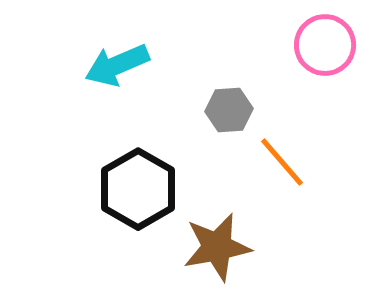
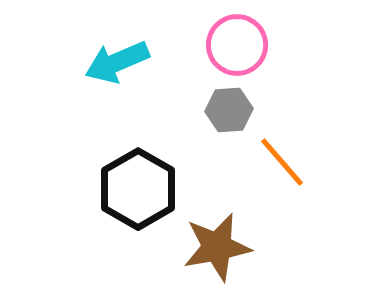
pink circle: moved 88 px left
cyan arrow: moved 3 px up
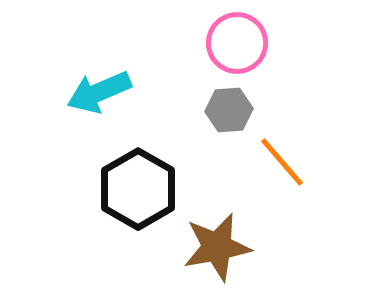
pink circle: moved 2 px up
cyan arrow: moved 18 px left, 30 px down
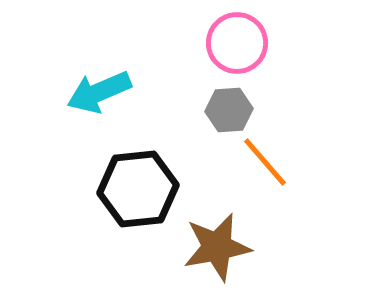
orange line: moved 17 px left
black hexagon: rotated 24 degrees clockwise
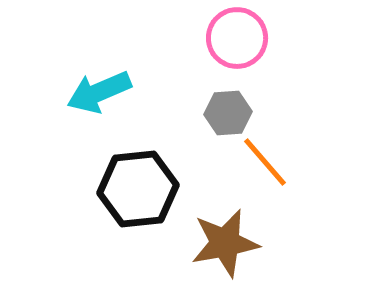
pink circle: moved 5 px up
gray hexagon: moved 1 px left, 3 px down
brown star: moved 8 px right, 4 px up
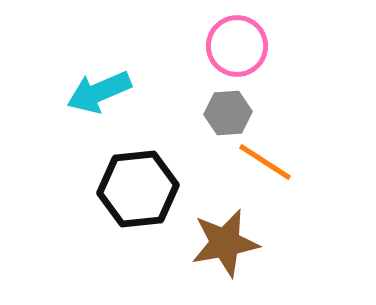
pink circle: moved 8 px down
orange line: rotated 16 degrees counterclockwise
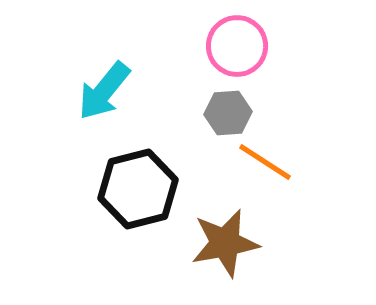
cyan arrow: moved 5 px right, 1 px up; rotated 28 degrees counterclockwise
black hexagon: rotated 8 degrees counterclockwise
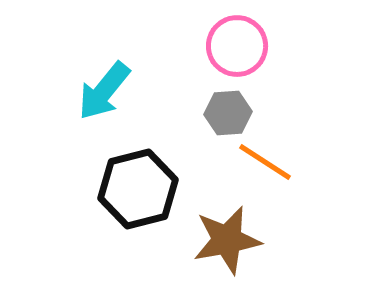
brown star: moved 2 px right, 3 px up
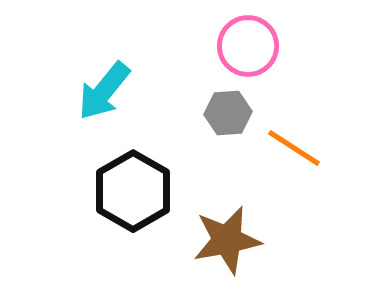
pink circle: moved 11 px right
orange line: moved 29 px right, 14 px up
black hexagon: moved 5 px left, 2 px down; rotated 16 degrees counterclockwise
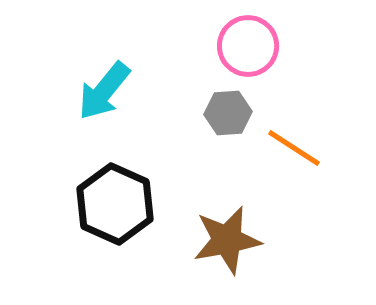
black hexagon: moved 18 px left, 13 px down; rotated 6 degrees counterclockwise
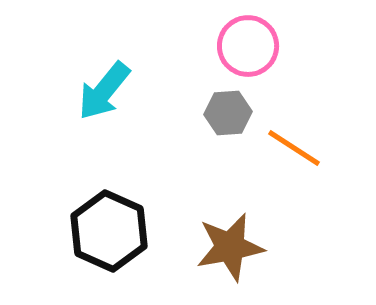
black hexagon: moved 6 px left, 27 px down
brown star: moved 3 px right, 7 px down
